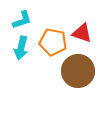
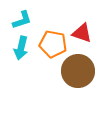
orange pentagon: moved 2 px down
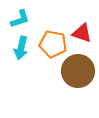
cyan L-shape: moved 2 px left, 1 px up
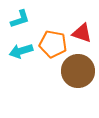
cyan arrow: moved 3 px down; rotated 60 degrees clockwise
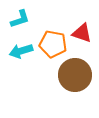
brown circle: moved 3 px left, 4 px down
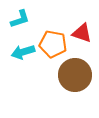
cyan arrow: moved 2 px right, 1 px down
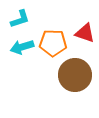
red triangle: moved 3 px right
orange pentagon: moved 1 px up; rotated 8 degrees counterclockwise
cyan arrow: moved 1 px left, 5 px up
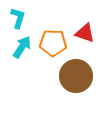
cyan L-shape: moved 2 px left, 1 px up; rotated 55 degrees counterclockwise
cyan arrow: rotated 140 degrees clockwise
brown circle: moved 1 px right, 1 px down
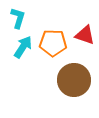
red triangle: moved 2 px down
cyan arrow: moved 1 px right
brown circle: moved 2 px left, 4 px down
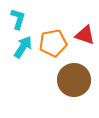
cyan L-shape: moved 1 px down
orange pentagon: rotated 12 degrees counterclockwise
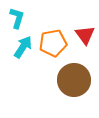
cyan L-shape: moved 1 px left, 1 px up
red triangle: rotated 35 degrees clockwise
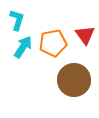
cyan L-shape: moved 2 px down
